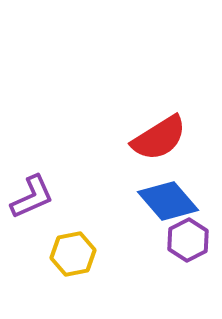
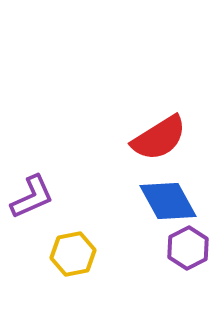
blue diamond: rotated 12 degrees clockwise
purple hexagon: moved 8 px down
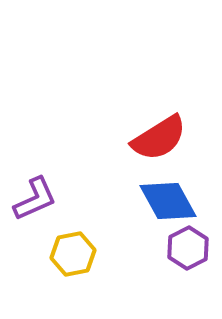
purple L-shape: moved 3 px right, 2 px down
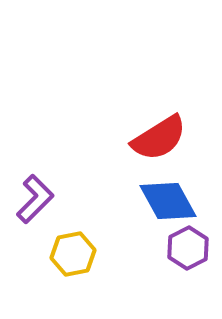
purple L-shape: rotated 21 degrees counterclockwise
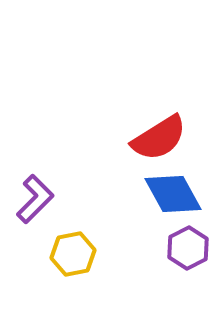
blue diamond: moved 5 px right, 7 px up
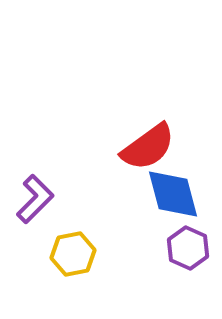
red semicircle: moved 11 px left, 9 px down; rotated 4 degrees counterclockwise
blue diamond: rotated 14 degrees clockwise
purple hexagon: rotated 9 degrees counterclockwise
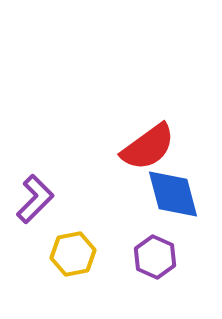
purple hexagon: moved 33 px left, 9 px down
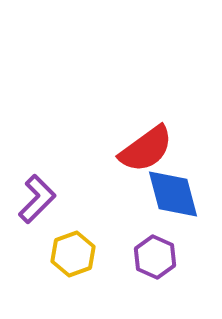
red semicircle: moved 2 px left, 2 px down
purple L-shape: moved 2 px right
yellow hexagon: rotated 9 degrees counterclockwise
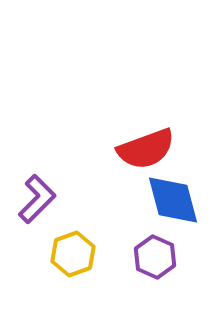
red semicircle: rotated 16 degrees clockwise
blue diamond: moved 6 px down
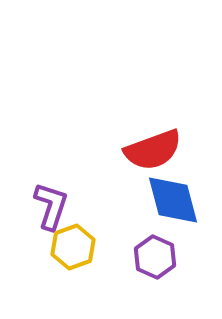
red semicircle: moved 7 px right, 1 px down
purple L-shape: moved 14 px right, 7 px down; rotated 27 degrees counterclockwise
yellow hexagon: moved 7 px up
